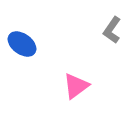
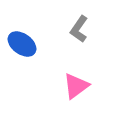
gray L-shape: moved 33 px left, 1 px up
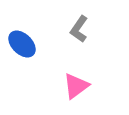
blue ellipse: rotated 8 degrees clockwise
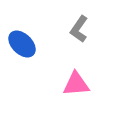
pink triangle: moved 2 px up; rotated 32 degrees clockwise
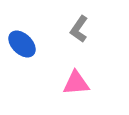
pink triangle: moved 1 px up
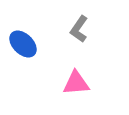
blue ellipse: moved 1 px right
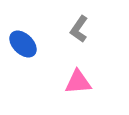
pink triangle: moved 2 px right, 1 px up
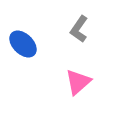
pink triangle: rotated 36 degrees counterclockwise
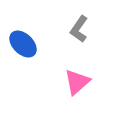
pink triangle: moved 1 px left
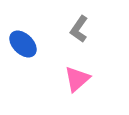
pink triangle: moved 3 px up
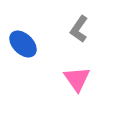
pink triangle: rotated 24 degrees counterclockwise
